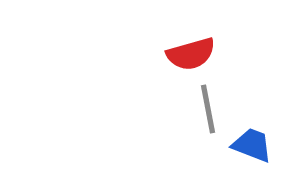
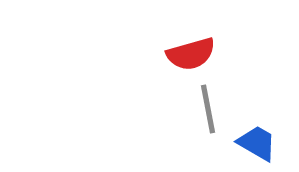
blue trapezoid: moved 5 px right, 2 px up; rotated 9 degrees clockwise
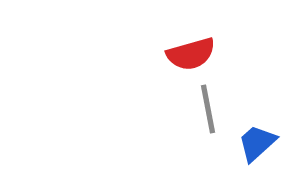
blue trapezoid: rotated 72 degrees counterclockwise
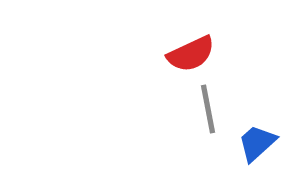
red semicircle: rotated 9 degrees counterclockwise
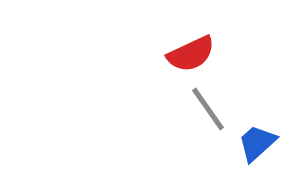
gray line: rotated 24 degrees counterclockwise
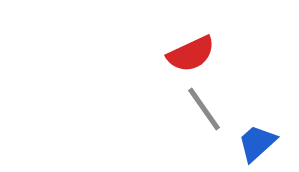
gray line: moved 4 px left
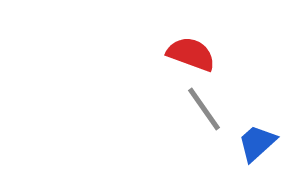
red semicircle: rotated 135 degrees counterclockwise
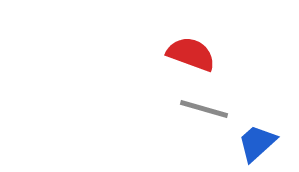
gray line: rotated 39 degrees counterclockwise
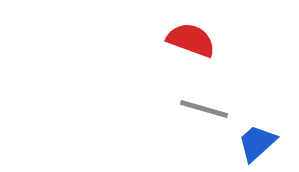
red semicircle: moved 14 px up
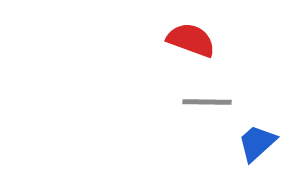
gray line: moved 3 px right, 7 px up; rotated 15 degrees counterclockwise
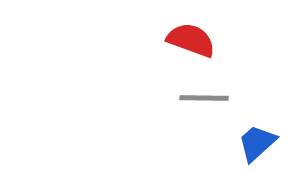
gray line: moved 3 px left, 4 px up
